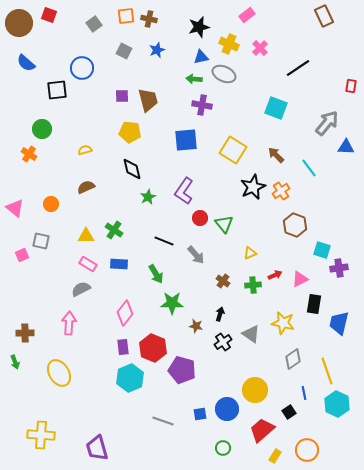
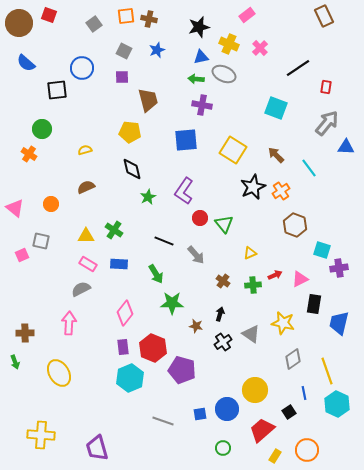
green arrow at (194, 79): moved 2 px right
red rectangle at (351, 86): moved 25 px left, 1 px down
purple square at (122, 96): moved 19 px up
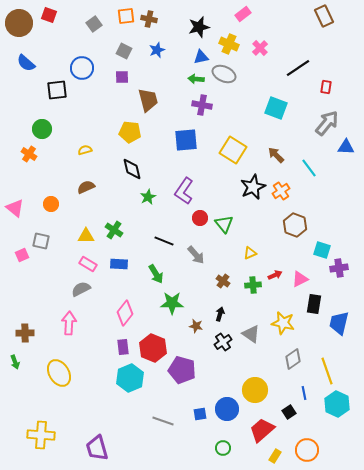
pink rectangle at (247, 15): moved 4 px left, 1 px up
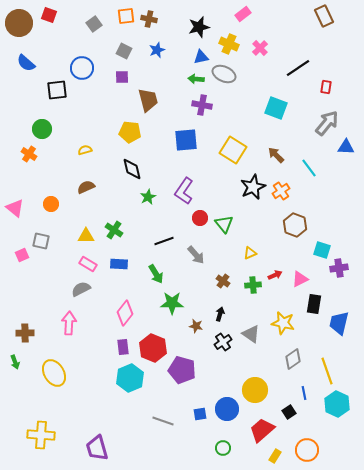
black line at (164, 241): rotated 42 degrees counterclockwise
yellow ellipse at (59, 373): moved 5 px left
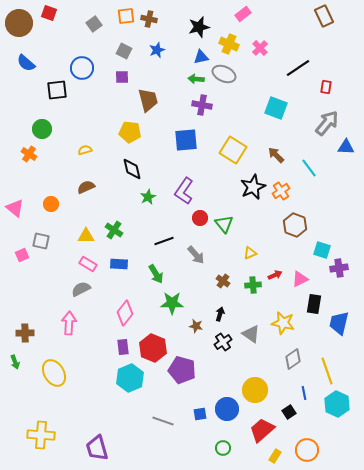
red square at (49, 15): moved 2 px up
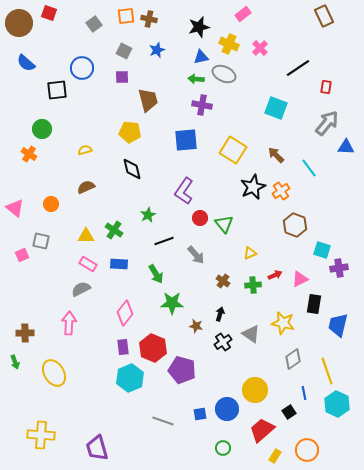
green star at (148, 197): moved 18 px down
blue trapezoid at (339, 323): moved 1 px left, 2 px down
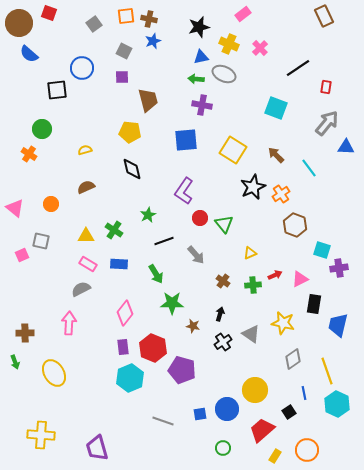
blue star at (157, 50): moved 4 px left, 9 px up
blue semicircle at (26, 63): moved 3 px right, 9 px up
orange cross at (281, 191): moved 3 px down
brown star at (196, 326): moved 3 px left
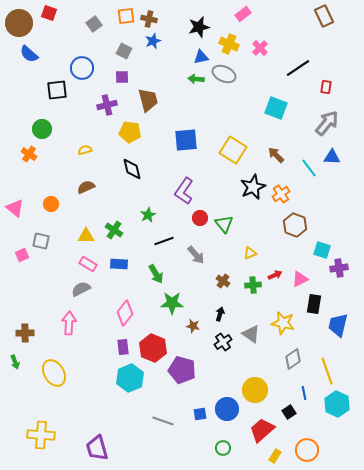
purple cross at (202, 105): moved 95 px left; rotated 24 degrees counterclockwise
blue triangle at (346, 147): moved 14 px left, 10 px down
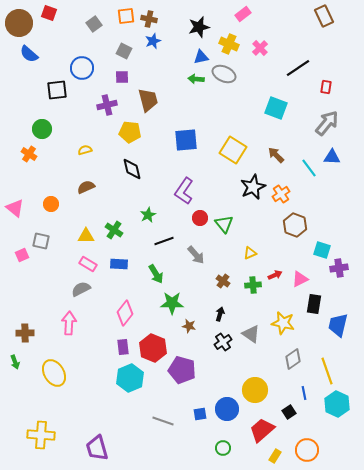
brown star at (193, 326): moved 4 px left
